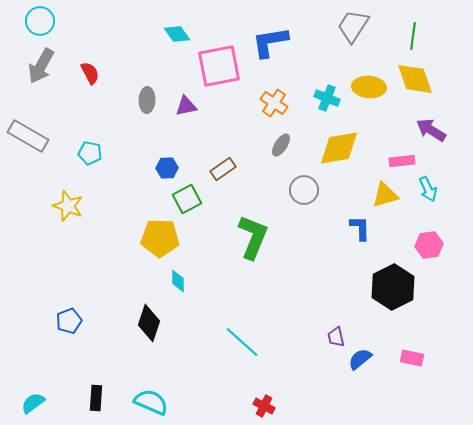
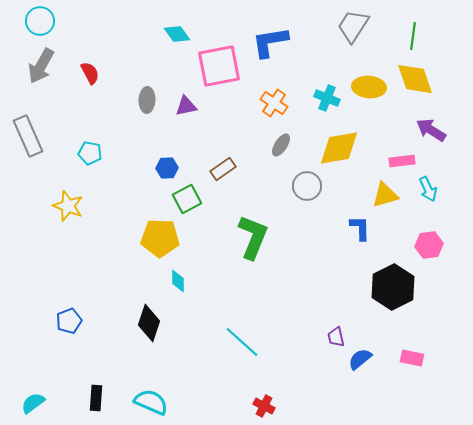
gray rectangle at (28, 136): rotated 36 degrees clockwise
gray circle at (304, 190): moved 3 px right, 4 px up
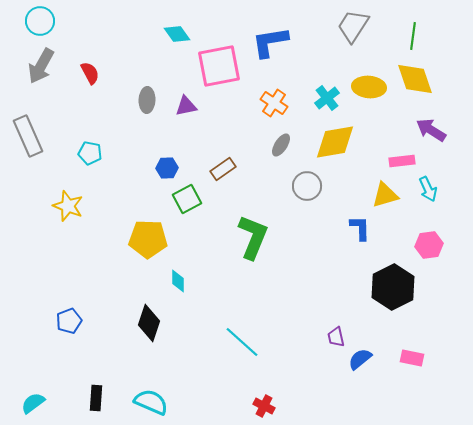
cyan cross at (327, 98): rotated 30 degrees clockwise
yellow diamond at (339, 148): moved 4 px left, 6 px up
yellow pentagon at (160, 238): moved 12 px left, 1 px down
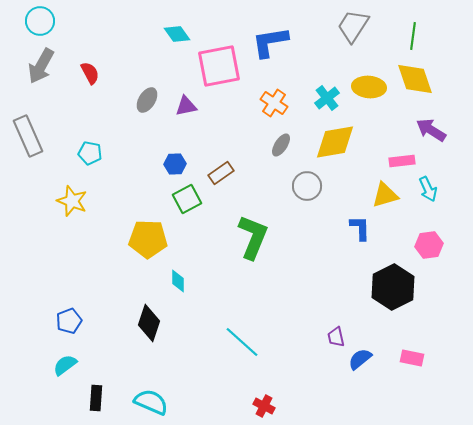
gray ellipse at (147, 100): rotated 30 degrees clockwise
blue hexagon at (167, 168): moved 8 px right, 4 px up
brown rectangle at (223, 169): moved 2 px left, 4 px down
yellow star at (68, 206): moved 4 px right, 5 px up
cyan semicircle at (33, 403): moved 32 px right, 38 px up
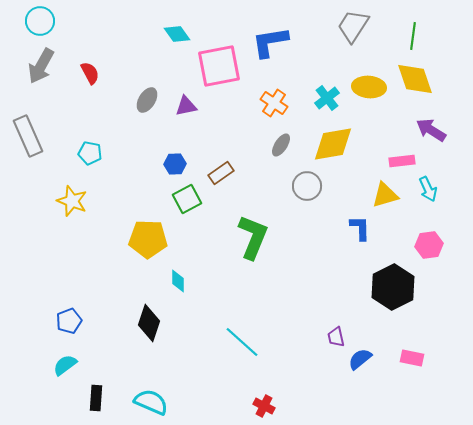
yellow diamond at (335, 142): moved 2 px left, 2 px down
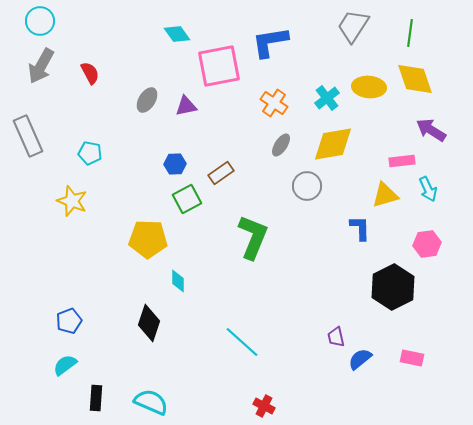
green line at (413, 36): moved 3 px left, 3 px up
pink hexagon at (429, 245): moved 2 px left, 1 px up
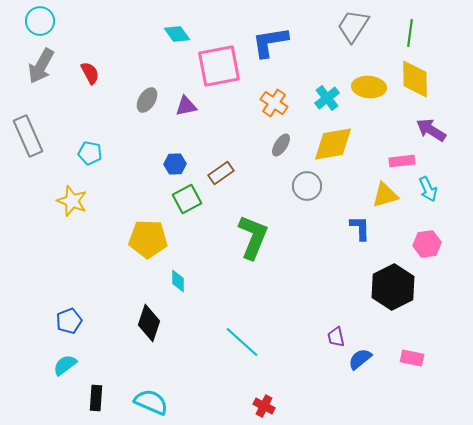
yellow diamond at (415, 79): rotated 18 degrees clockwise
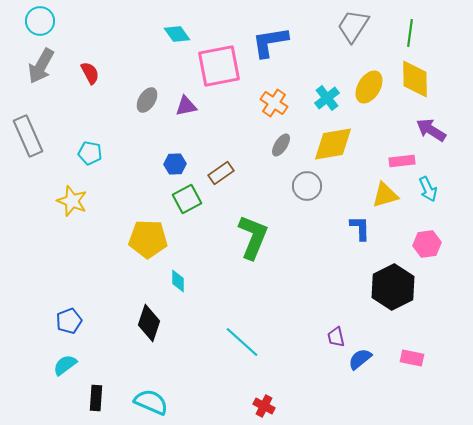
yellow ellipse at (369, 87): rotated 64 degrees counterclockwise
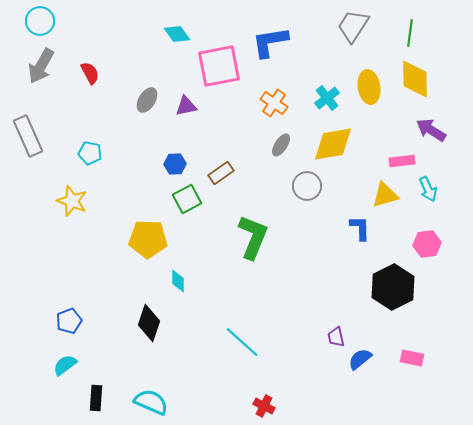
yellow ellipse at (369, 87): rotated 40 degrees counterclockwise
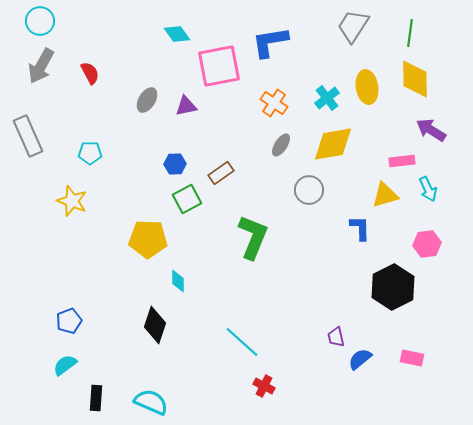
yellow ellipse at (369, 87): moved 2 px left
cyan pentagon at (90, 153): rotated 10 degrees counterclockwise
gray circle at (307, 186): moved 2 px right, 4 px down
black diamond at (149, 323): moved 6 px right, 2 px down
red cross at (264, 406): moved 20 px up
